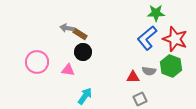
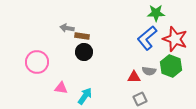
brown rectangle: moved 2 px right, 2 px down; rotated 24 degrees counterclockwise
black circle: moved 1 px right
pink triangle: moved 7 px left, 18 px down
red triangle: moved 1 px right
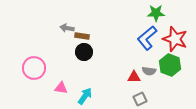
pink circle: moved 3 px left, 6 px down
green hexagon: moved 1 px left, 1 px up
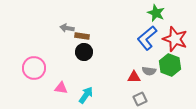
green star: rotated 24 degrees clockwise
cyan arrow: moved 1 px right, 1 px up
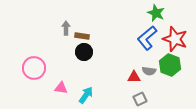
gray arrow: moved 1 px left; rotated 80 degrees clockwise
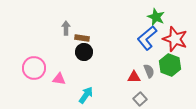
green star: moved 4 px down
brown rectangle: moved 2 px down
gray semicircle: rotated 120 degrees counterclockwise
pink triangle: moved 2 px left, 9 px up
gray square: rotated 16 degrees counterclockwise
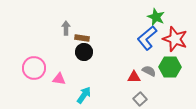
green hexagon: moved 2 px down; rotated 20 degrees counterclockwise
gray semicircle: rotated 40 degrees counterclockwise
cyan arrow: moved 2 px left
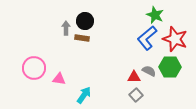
green star: moved 1 px left, 2 px up
black circle: moved 1 px right, 31 px up
gray square: moved 4 px left, 4 px up
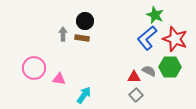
gray arrow: moved 3 px left, 6 px down
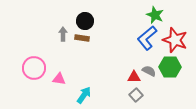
red star: moved 1 px down
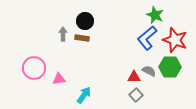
pink triangle: rotated 16 degrees counterclockwise
